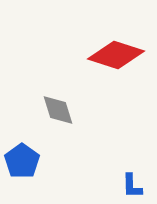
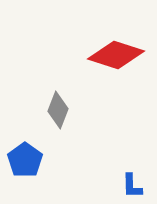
gray diamond: rotated 39 degrees clockwise
blue pentagon: moved 3 px right, 1 px up
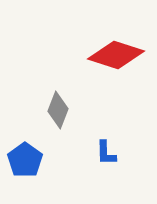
blue L-shape: moved 26 px left, 33 px up
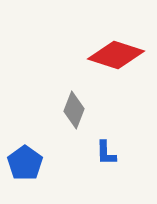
gray diamond: moved 16 px right
blue pentagon: moved 3 px down
